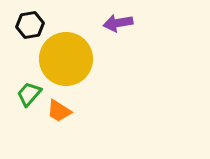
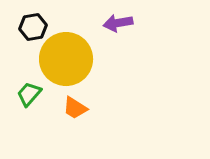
black hexagon: moved 3 px right, 2 px down
orange trapezoid: moved 16 px right, 3 px up
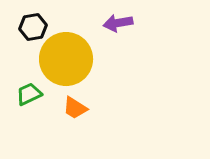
green trapezoid: rotated 24 degrees clockwise
